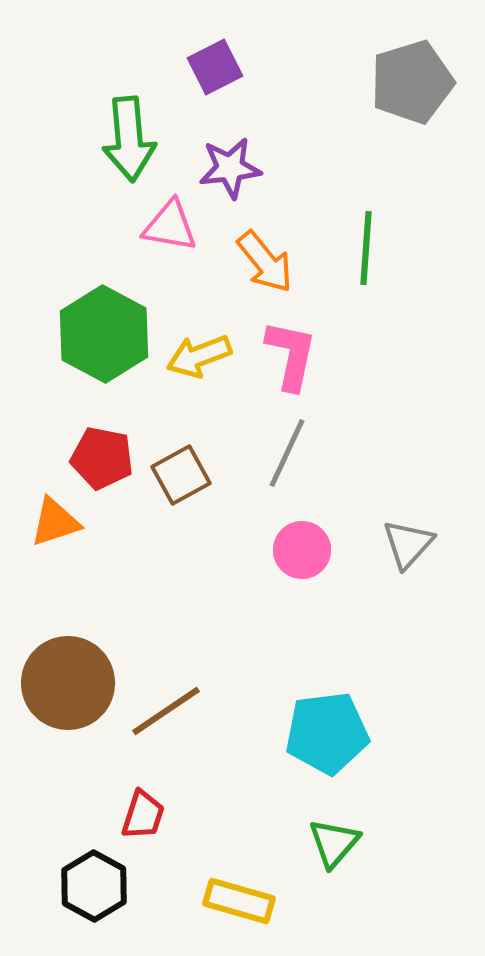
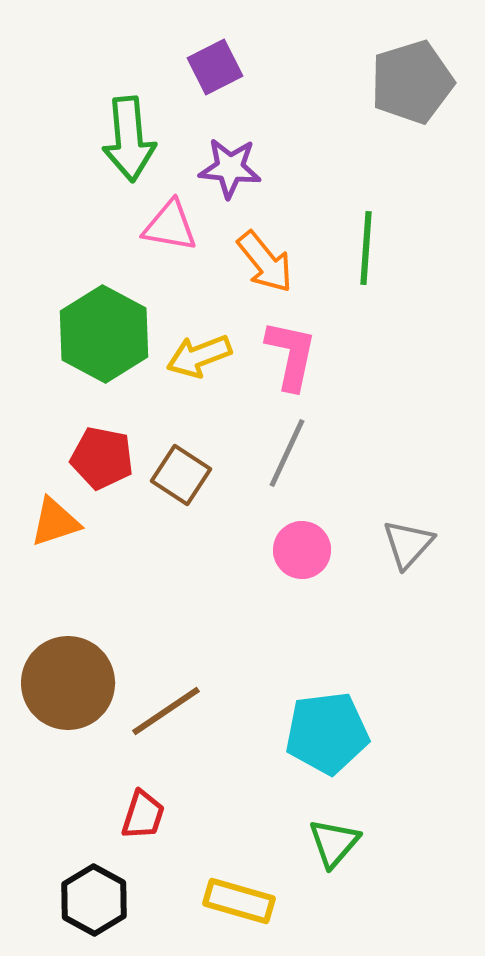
purple star: rotated 12 degrees clockwise
brown square: rotated 28 degrees counterclockwise
black hexagon: moved 14 px down
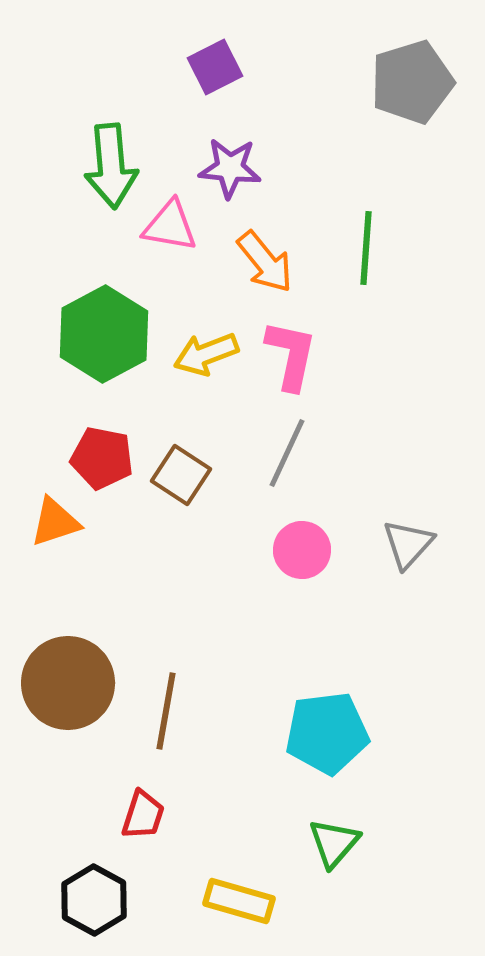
green arrow: moved 18 px left, 27 px down
green hexagon: rotated 4 degrees clockwise
yellow arrow: moved 7 px right, 2 px up
brown line: rotated 46 degrees counterclockwise
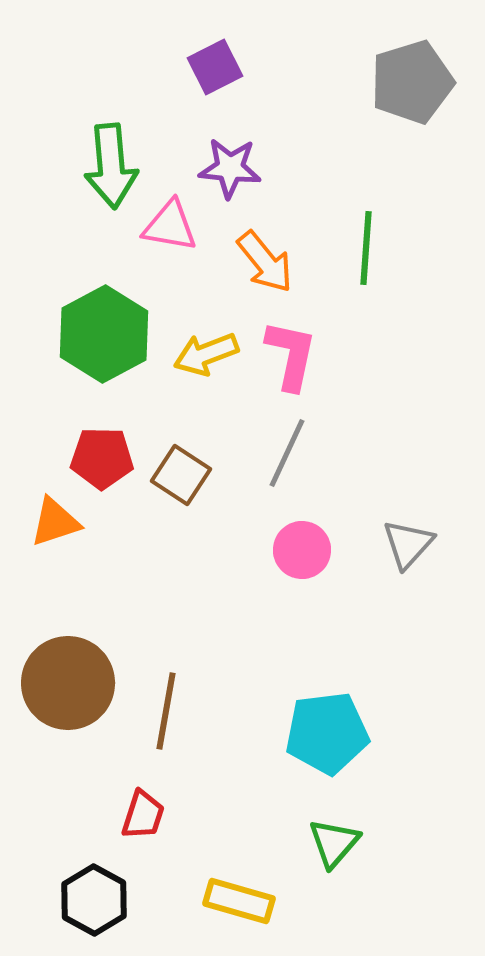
red pentagon: rotated 10 degrees counterclockwise
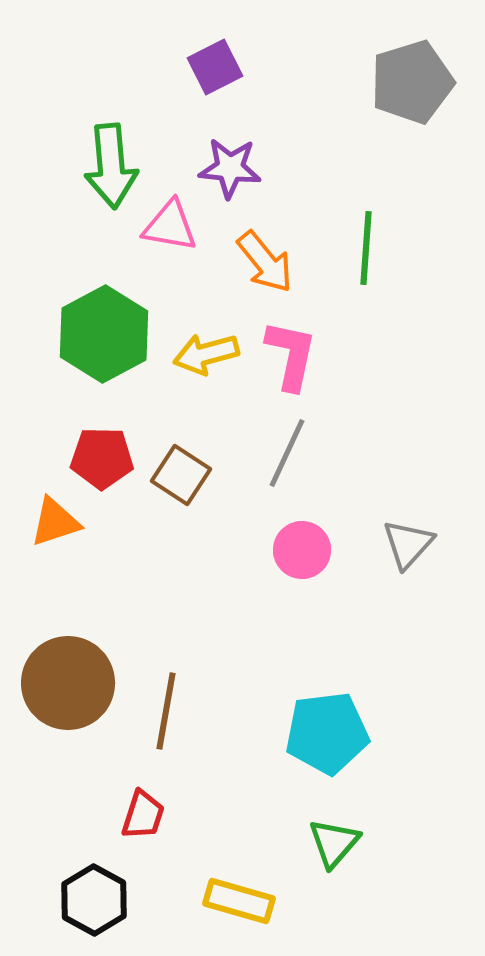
yellow arrow: rotated 6 degrees clockwise
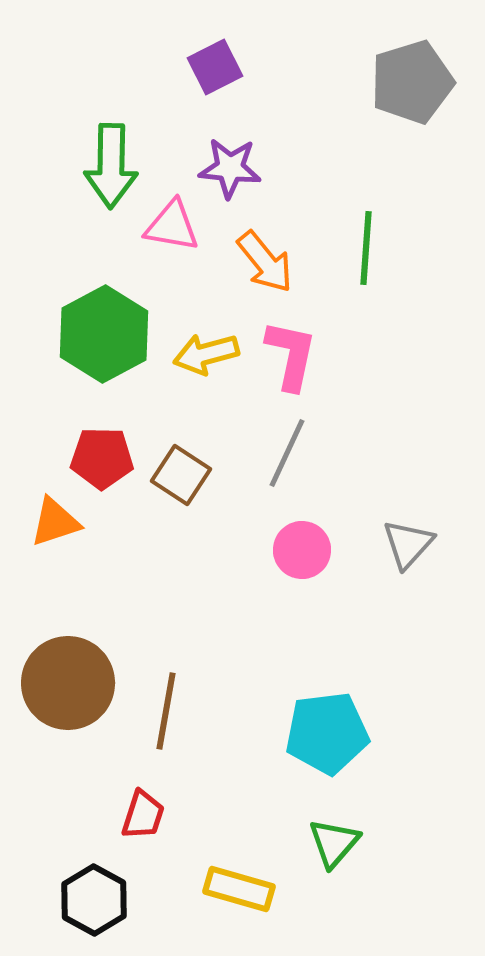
green arrow: rotated 6 degrees clockwise
pink triangle: moved 2 px right
yellow rectangle: moved 12 px up
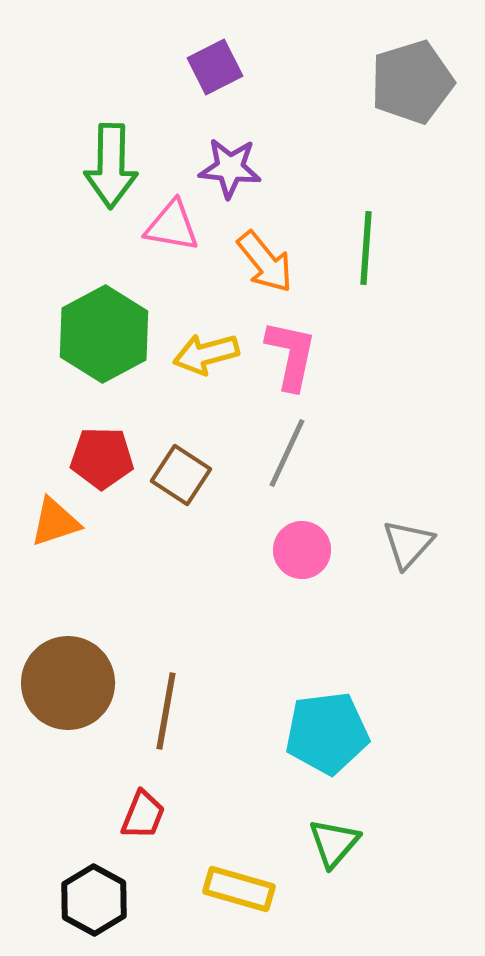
red trapezoid: rotated 4 degrees clockwise
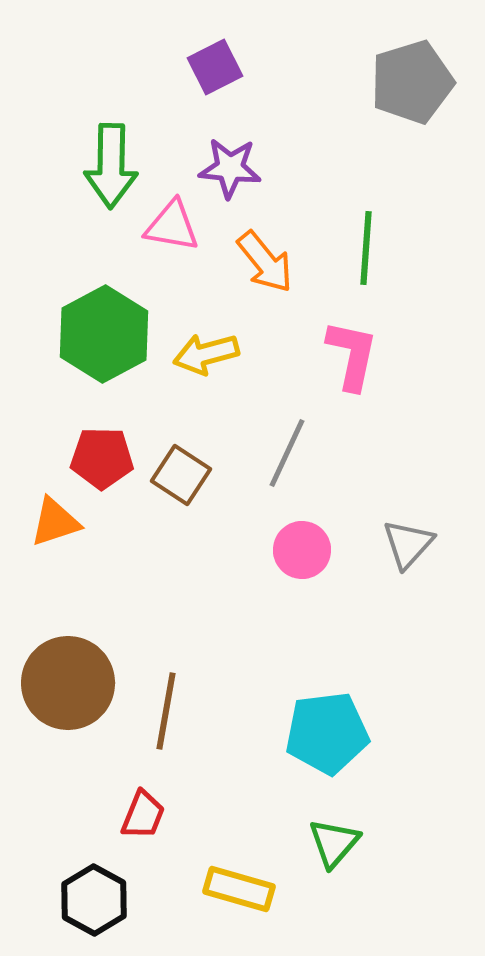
pink L-shape: moved 61 px right
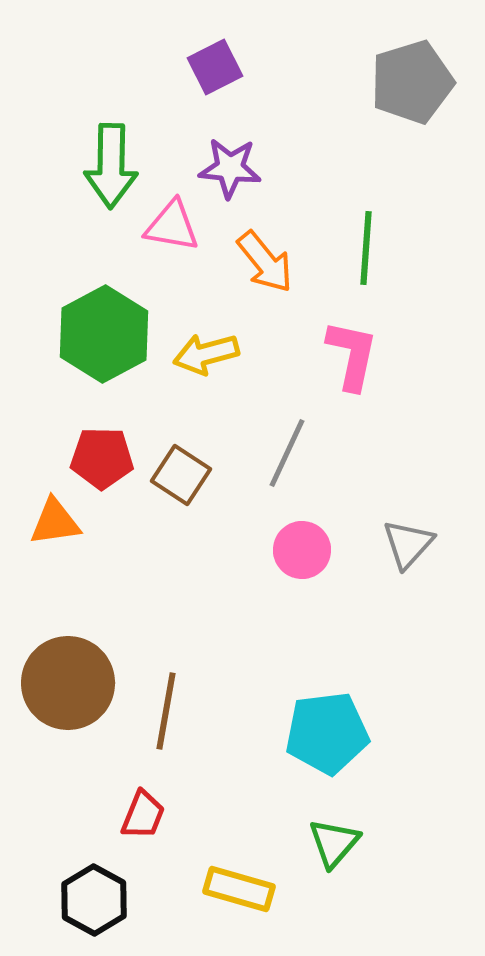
orange triangle: rotated 10 degrees clockwise
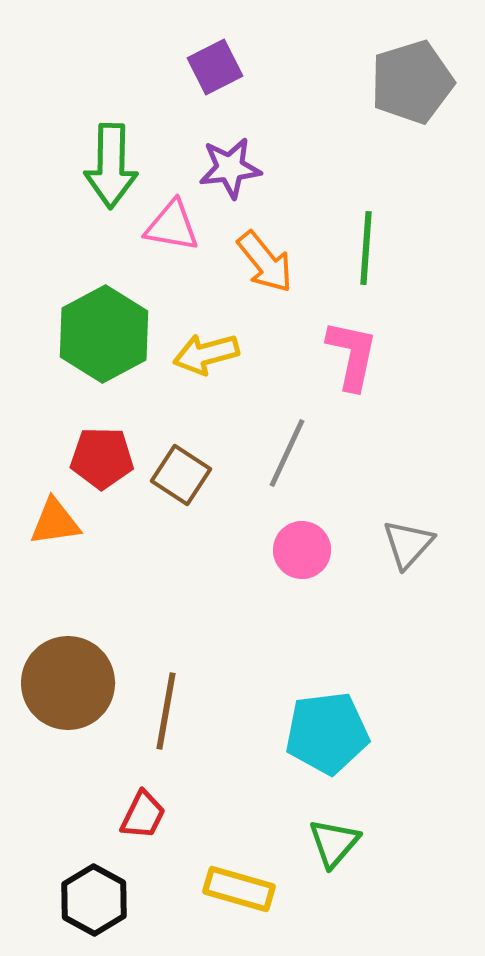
purple star: rotated 12 degrees counterclockwise
red trapezoid: rotated 4 degrees clockwise
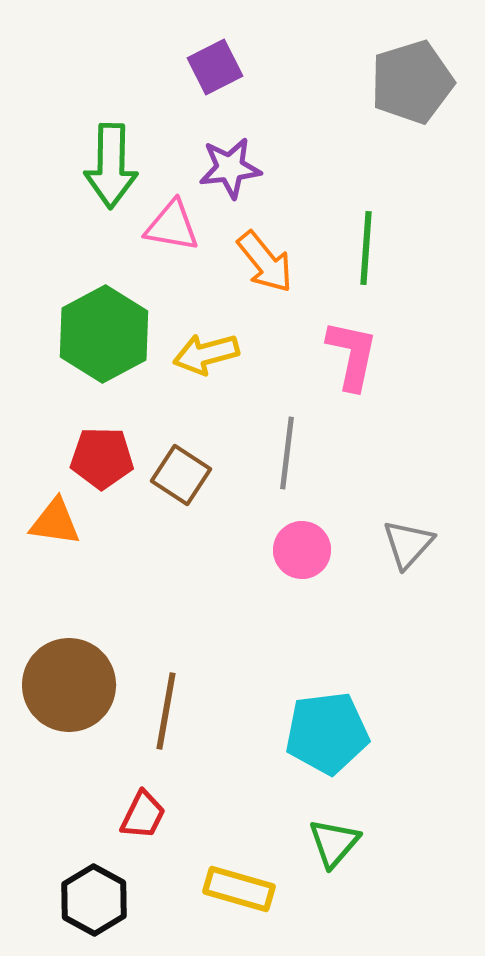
gray line: rotated 18 degrees counterclockwise
orange triangle: rotated 16 degrees clockwise
brown circle: moved 1 px right, 2 px down
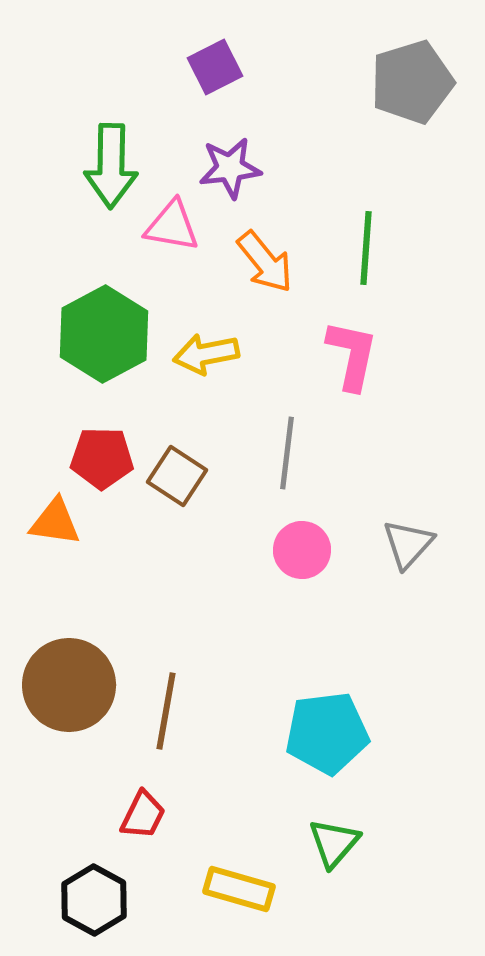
yellow arrow: rotated 4 degrees clockwise
brown square: moved 4 px left, 1 px down
